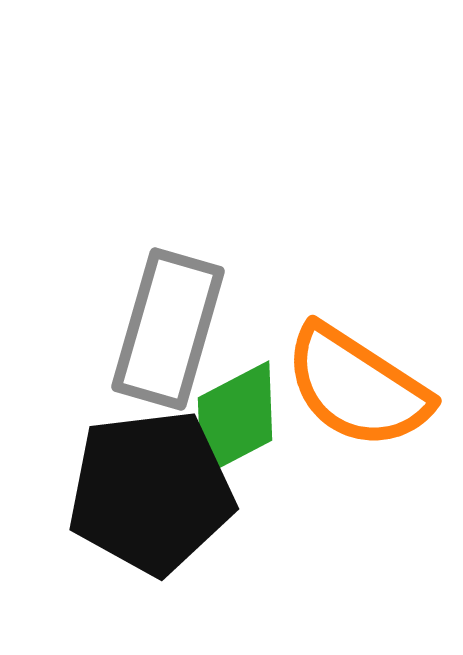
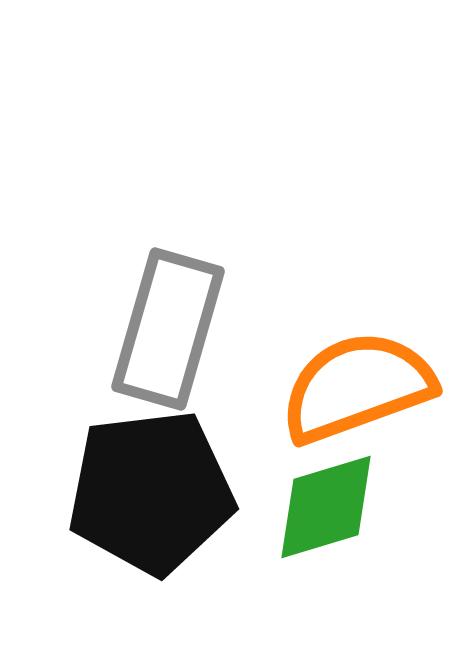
orange semicircle: rotated 127 degrees clockwise
green diamond: moved 91 px right, 88 px down; rotated 11 degrees clockwise
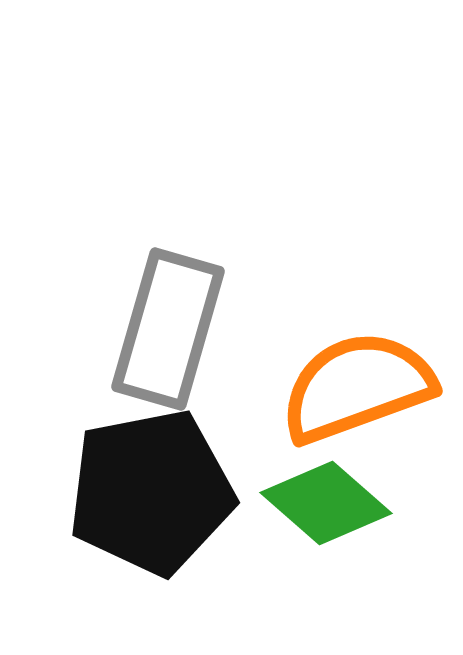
black pentagon: rotated 4 degrees counterclockwise
green diamond: moved 4 px up; rotated 58 degrees clockwise
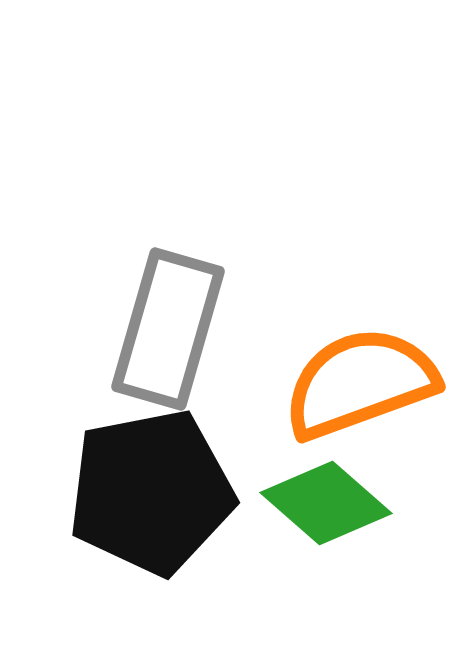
orange semicircle: moved 3 px right, 4 px up
